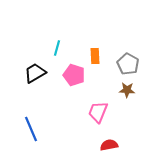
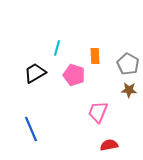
brown star: moved 2 px right
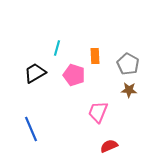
red semicircle: moved 1 px down; rotated 12 degrees counterclockwise
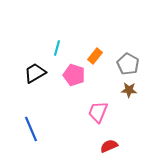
orange rectangle: rotated 42 degrees clockwise
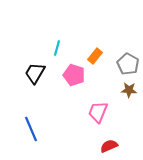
black trapezoid: rotated 30 degrees counterclockwise
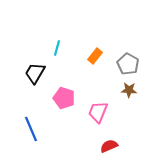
pink pentagon: moved 10 px left, 23 px down
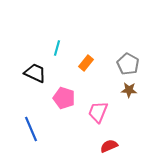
orange rectangle: moved 9 px left, 7 px down
black trapezoid: rotated 85 degrees clockwise
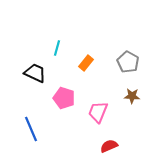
gray pentagon: moved 2 px up
brown star: moved 3 px right, 6 px down
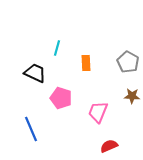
orange rectangle: rotated 42 degrees counterclockwise
pink pentagon: moved 3 px left
